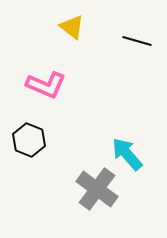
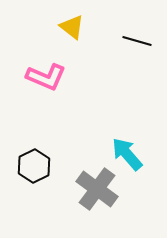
pink L-shape: moved 8 px up
black hexagon: moved 5 px right, 26 px down; rotated 12 degrees clockwise
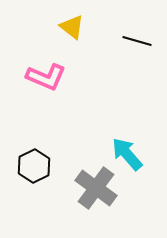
gray cross: moved 1 px left, 1 px up
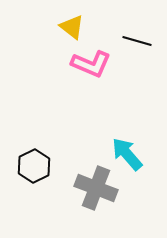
pink L-shape: moved 45 px right, 13 px up
gray cross: rotated 15 degrees counterclockwise
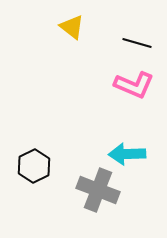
black line: moved 2 px down
pink L-shape: moved 43 px right, 21 px down
cyan arrow: rotated 51 degrees counterclockwise
gray cross: moved 2 px right, 2 px down
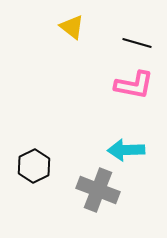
pink L-shape: rotated 12 degrees counterclockwise
cyan arrow: moved 1 px left, 4 px up
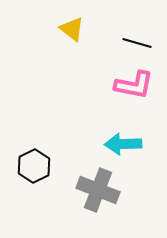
yellow triangle: moved 2 px down
cyan arrow: moved 3 px left, 6 px up
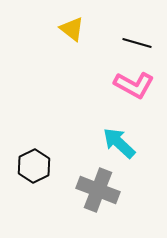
pink L-shape: rotated 18 degrees clockwise
cyan arrow: moved 4 px left, 1 px up; rotated 45 degrees clockwise
